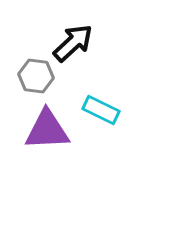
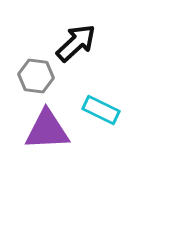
black arrow: moved 3 px right
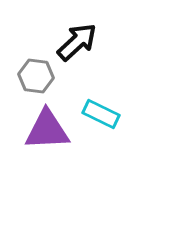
black arrow: moved 1 px right, 1 px up
cyan rectangle: moved 4 px down
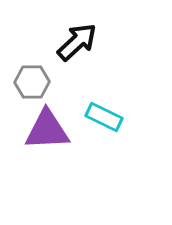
gray hexagon: moved 4 px left, 6 px down; rotated 8 degrees counterclockwise
cyan rectangle: moved 3 px right, 3 px down
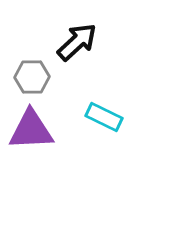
gray hexagon: moved 5 px up
purple triangle: moved 16 px left
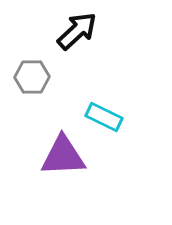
black arrow: moved 11 px up
purple triangle: moved 32 px right, 26 px down
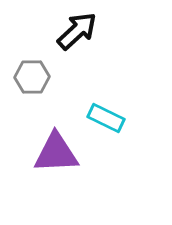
cyan rectangle: moved 2 px right, 1 px down
purple triangle: moved 7 px left, 3 px up
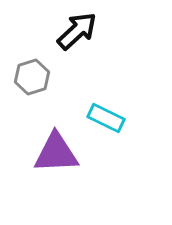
gray hexagon: rotated 16 degrees counterclockwise
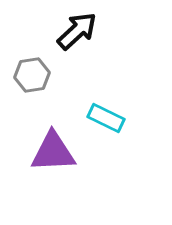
gray hexagon: moved 2 px up; rotated 8 degrees clockwise
purple triangle: moved 3 px left, 1 px up
